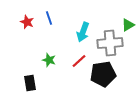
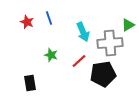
cyan arrow: rotated 42 degrees counterclockwise
green star: moved 2 px right, 5 px up
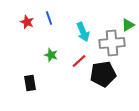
gray cross: moved 2 px right
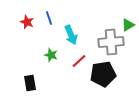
cyan arrow: moved 12 px left, 3 px down
gray cross: moved 1 px left, 1 px up
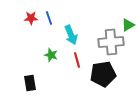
red star: moved 4 px right, 4 px up; rotated 24 degrees counterclockwise
red line: moved 2 px left, 1 px up; rotated 63 degrees counterclockwise
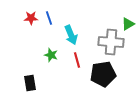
green triangle: moved 1 px up
gray cross: rotated 10 degrees clockwise
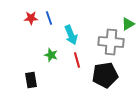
black pentagon: moved 2 px right, 1 px down
black rectangle: moved 1 px right, 3 px up
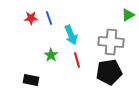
green triangle: moved 9 px up
green star: rotated 16 degrees clockwise
black pentagon: moved 4 px right, 3 px up
black rectangle: rotated 70 degrees counterclockwise
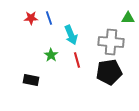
green triangle: moved 3 px down; rotated 32 degrees clockwise
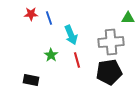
red star: moved 4 px up
gray cross: rotated 10 degrees counterclockwise
